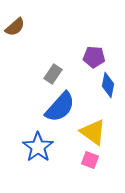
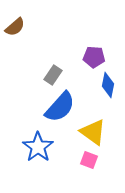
gray rectangle: moved 1 px down
pink square: moved 1 px left
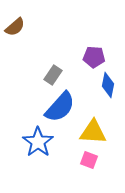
yellow triangle: rotated 32 degrees counterclockwise
blue star: moved 5 px up
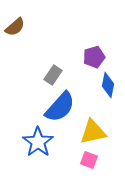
purple pentagon: rotated 20 degrees counterclockwise
yellow triangle: rotated 16 degrees counterclockwise
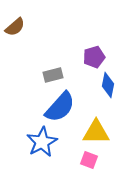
gray rectangle: rotated 42 degrees clockwise
yellow triangle: moved 3 px right; rotated 12 degrees clockwise
blue star: moved 4 px right; rotated 8 degrees clockwise
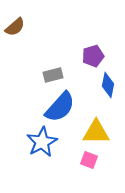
purple pentagon: moved 1 px left, 1 px up
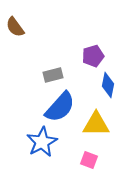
brown semicircle: rotated 95 degrees clockwise
yellow triangle: moved 8 px up
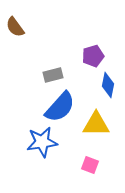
blue star: rotated 20 degrees clockwise
pink square: moved 1 px right, 5 px down
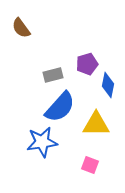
brown semicircle: moved 6 px right, 1 px down
purple pentagon: moved 6 px left, 8 px down
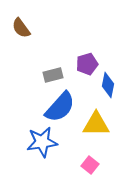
pink square: rotated 18 degrees clockwise
